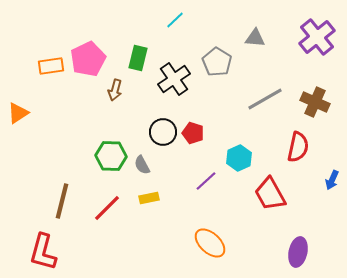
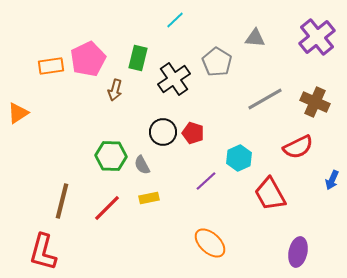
red semicircle: rotated 52 degrees clockwise
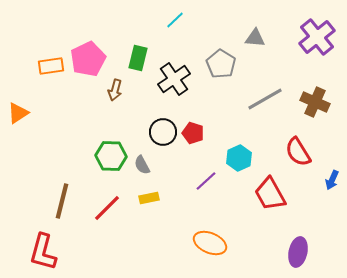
gray pentagon: moved 4 px right, 2 px down
red semicircle: moved 5 px down; rotated 84 degrees clockwise
orange ellipse: rotated 20 degrees counterclockwise
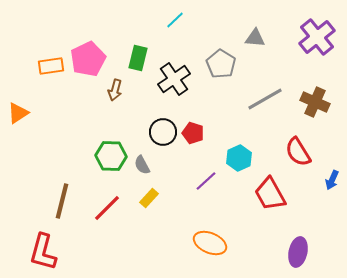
yellow rectangle: rotated 36 degrees counterclockwise
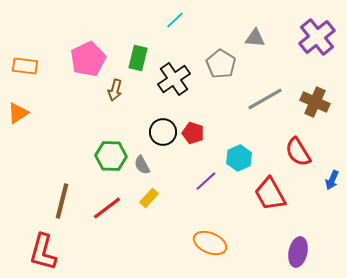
orange rectangle: moved 26 px left; rotated 15 degrees clockwise
red line: rotated 8 degrees clockwise
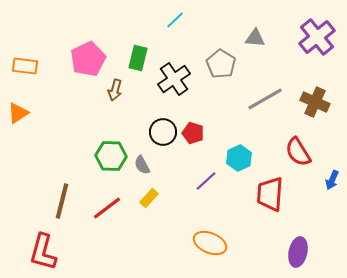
red trapezoid: rotated 33 degrees clockwise
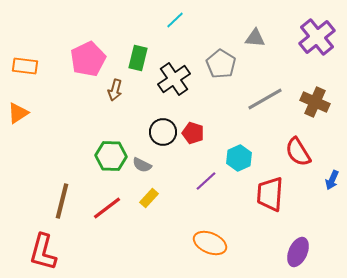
gray semicircle: rotated 36 degrees counterclockwise
purple ellipse: rotated 12 degrees clockwise
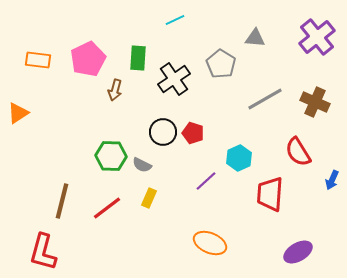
cyan line: rotated 18 degrees clockwise
green rectangle: rotated 10 degrees counterclockwise
orange rectangle: moved 13 px right, 6 px up
yellow rectangle: rotated 18 degrees counterclockwise
purple ellipse: rotated 36 degrees clockwise
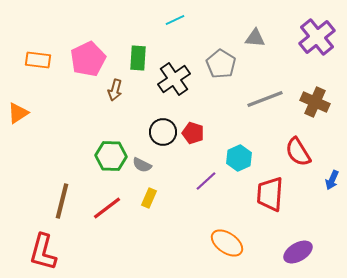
gray line: rotated 9 degrees clockwise
orange ellipse: moved 17 px right; rotated 12 degrees clockwise
